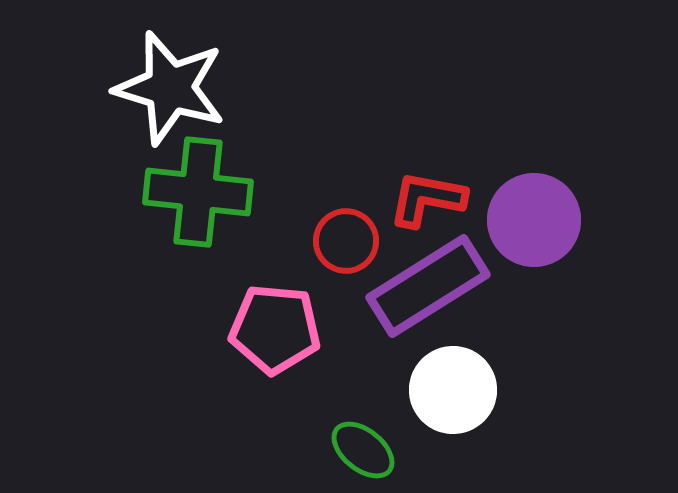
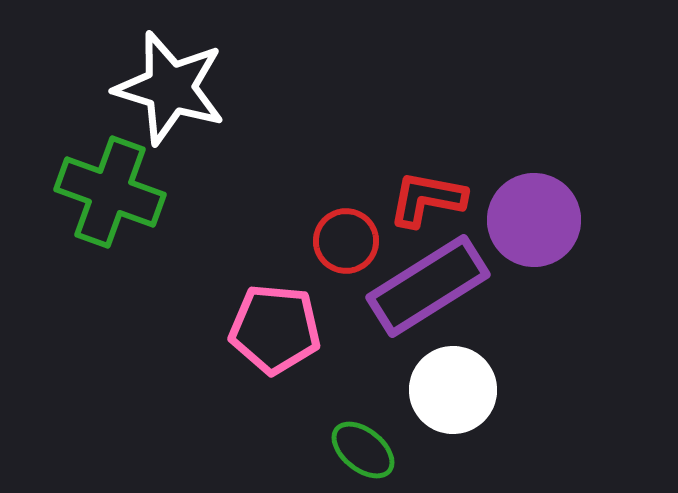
green cross: moved 88 px left; rotated 14 degrees clockwise
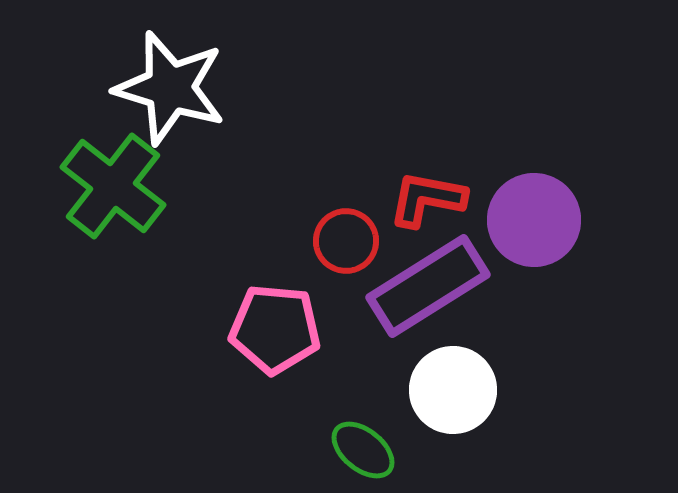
green cross: moved 3 px right, 6 px up; rotated 18 degrees clockwise
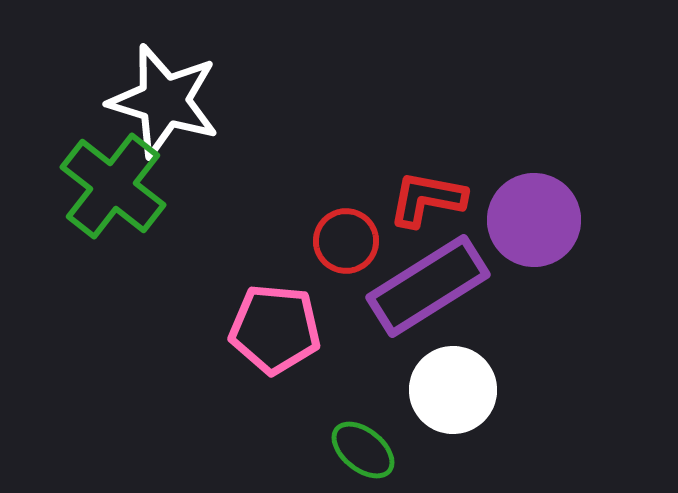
white star: moved 6 px left, 13 px down
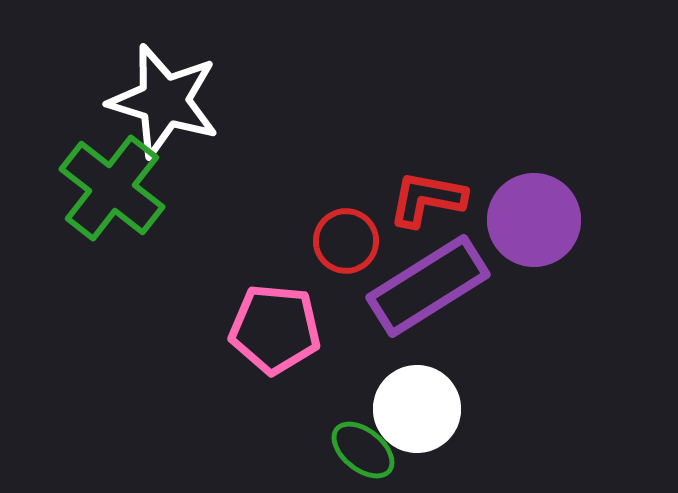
green cross: moved 1 px left, 2 px down
white circle: moved 36 px left, 19 px down
